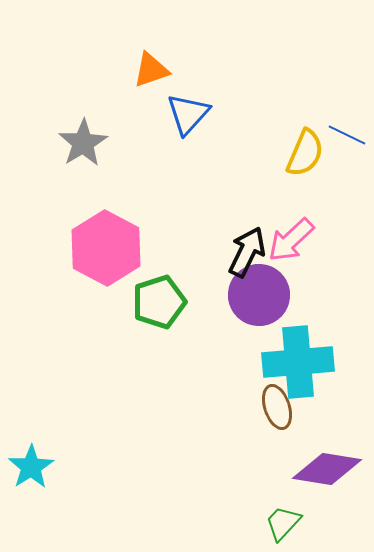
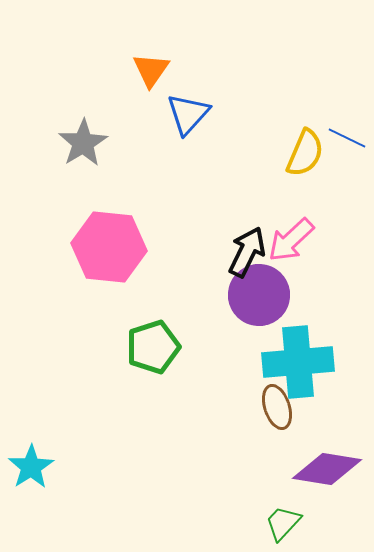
orange triangle: rotated 36 degrees counterclockwise
blue line: moved 3 px down
pink hexagon: moved 3 px right, 1 px up; rotated 22 degrees counterclockwise
green pentagon: moved 6 px left, 45 px down
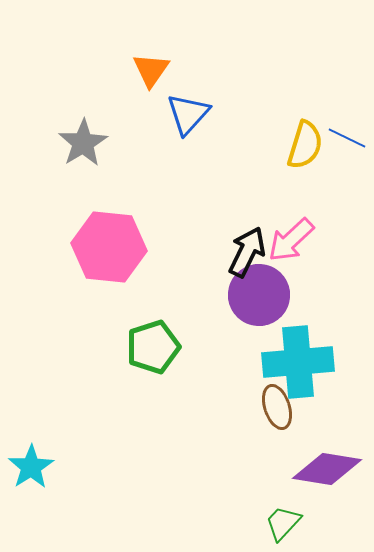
yellow semicircle: moved 8 px up; rotated 6 degrees counterclockwise
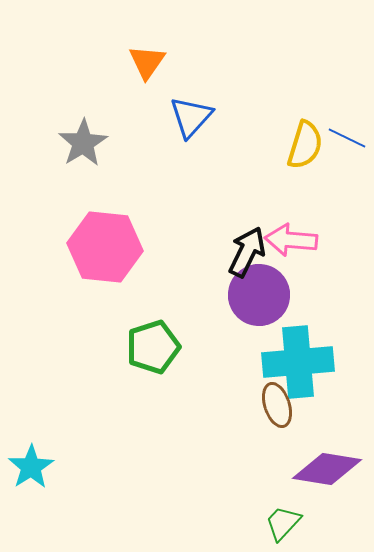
orange triangle: moved 4 px left, 8 px up
blue triangle: moved 3 px right, 3 px down
pink arrow: rotated 48 degrees clockwise
pink hexagon: moved 4 px left
brown ellipse: moved 2 px up
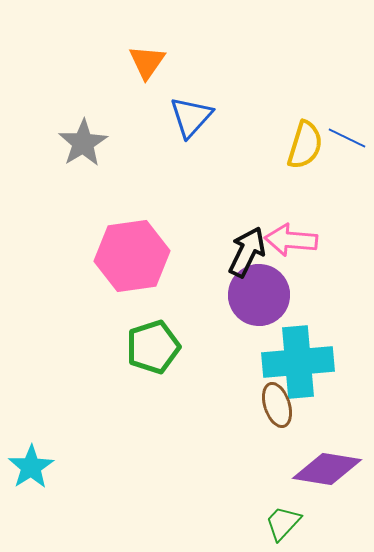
pink hexagon: moved 27 px right, 9 px down; rotated 14 degrees counterclockwise
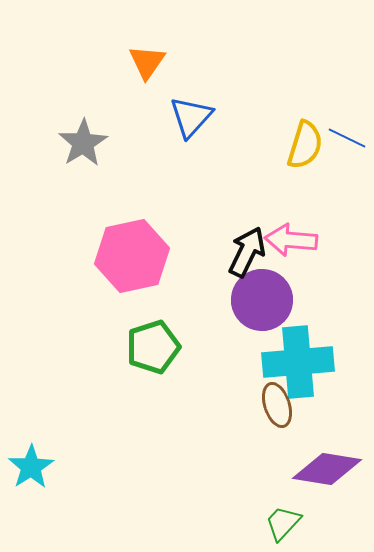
pink hexagon: rotated 4 degrees counterclockwise
purple circle: moved 3 px right, 5 px down
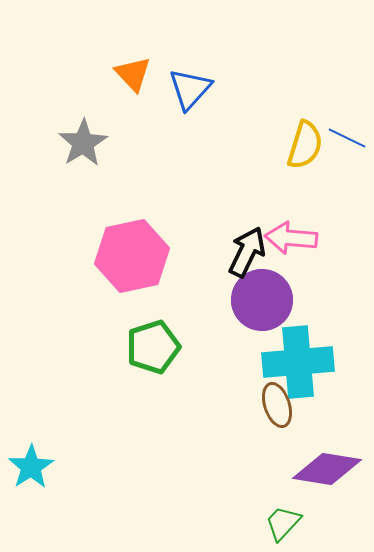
orange triangle: moved 14 px left, 12 px down; rotated 18 degrees counterclockwise
blue triangle: moved 1 px left, 28 px up
pink arrow: moved 2 px up
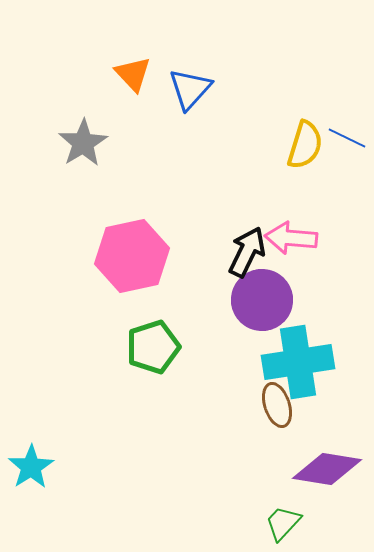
cyan cross: rotated 4 degrees counterclockwise
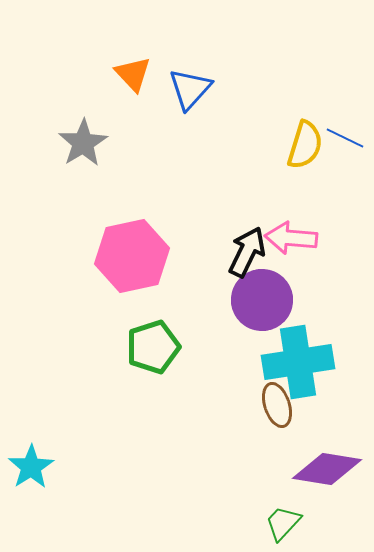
blue line: moved 2 px left
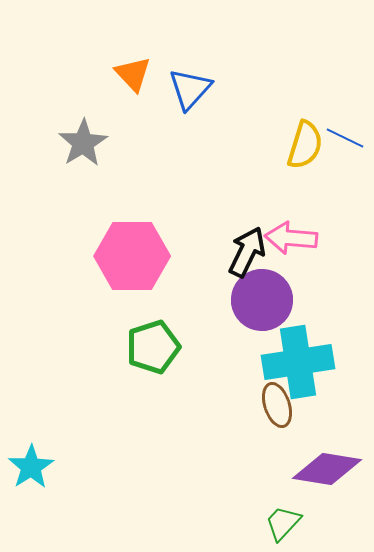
pink hexagon: rotated 12 degrees clockwise
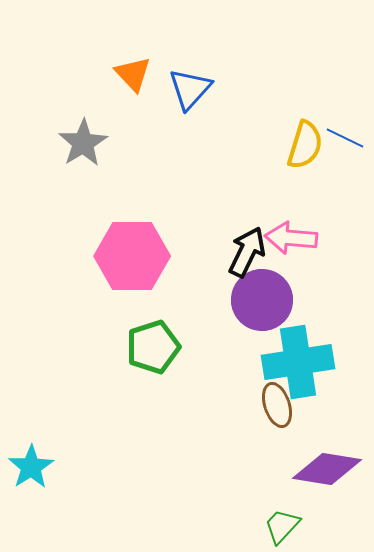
green trapezoid: moved 1 px left, 3 px down
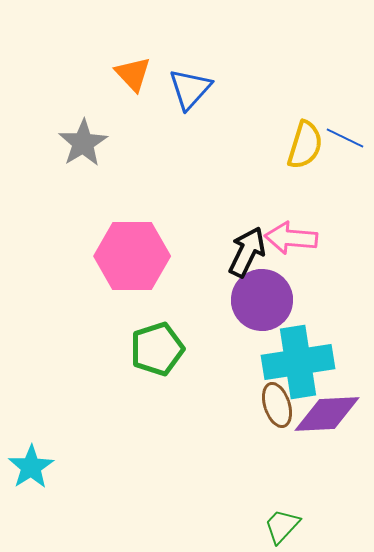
green pentagon: moved 4 px right, 2 px down
purple diamond: moved 55 px up; rotated 12 degrees counterclockwise
